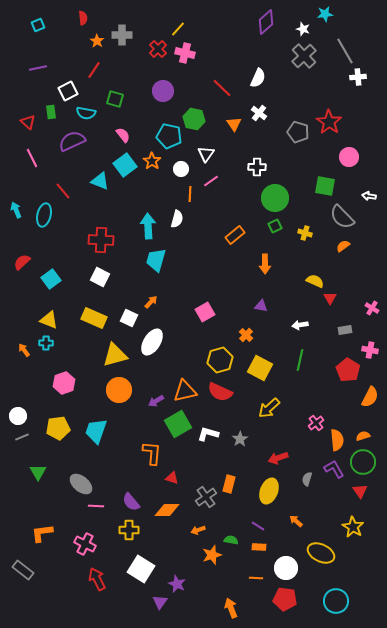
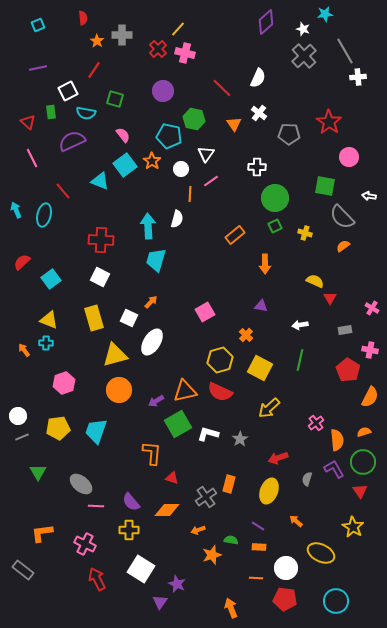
gray pentagon at (298, 132): moved 9 px left, 2 px down; rotated 15 degrees counterclockwise
yellow rectangle at (94, 318): rotated 50 degrees clockwise
orange semicircle at (363, 436): moved 1 px right, 4 px up
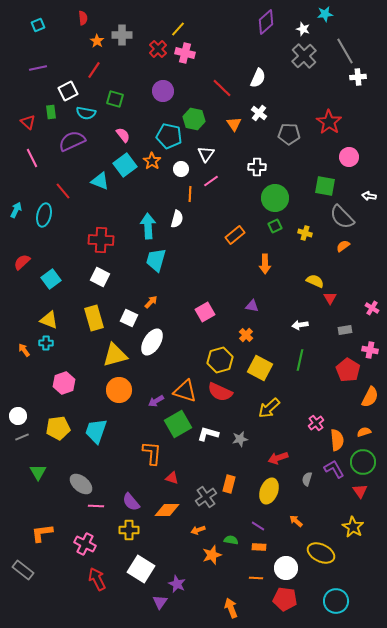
cyan arrow at (16, 210): rotated 49 degrees clockwise
purple triangle at (261, 306): moved 9 px left
orange triangle at (185, 391): rotated 30 degrees clockwise
gray star at (240, 439): rotated 21 degrees clockwise
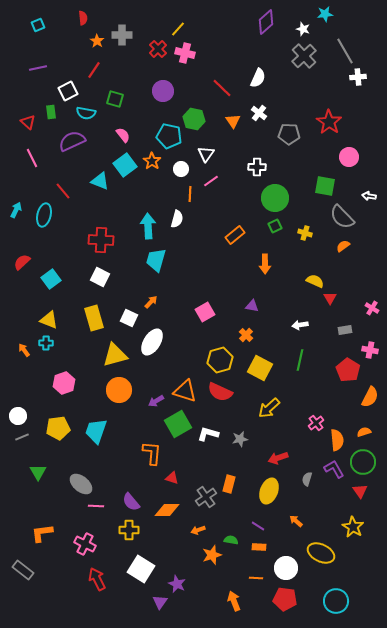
orange triangle at (234, 124): moved 1 px left, 3 px up
orange arrow at (231, 608): moved 3 px right, 7 px up
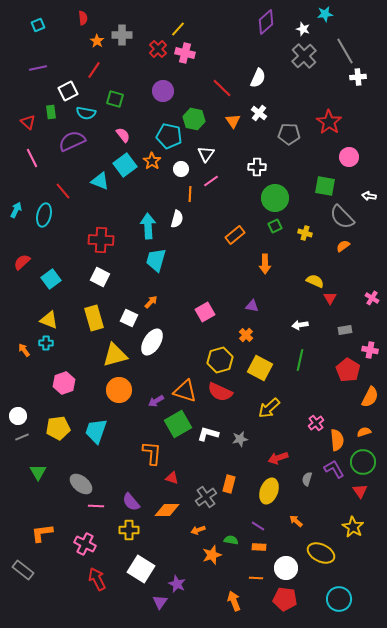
pink cross at (372, 308): moved 10 px up
cyan circle at (336, 601): moved 3 px right, 2 px up
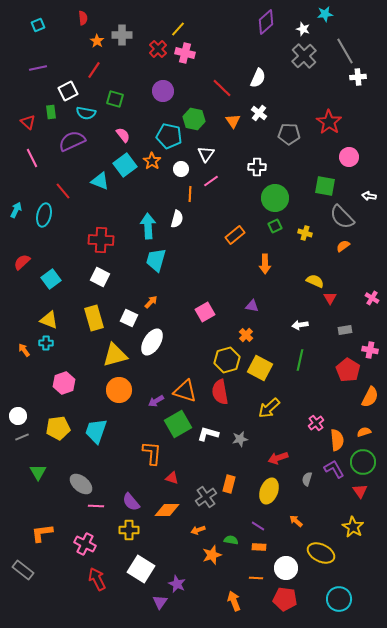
yellow hexagon at (220, 360): moved 7 px right
red semicircle at (220, 392): rotated 55 degrees clockwise
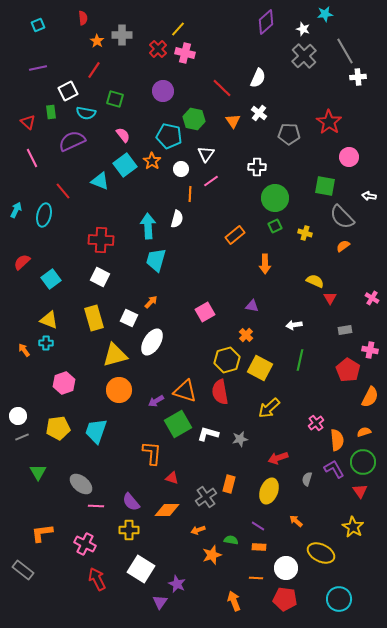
white arrow at (300, 325): moved 6 px left
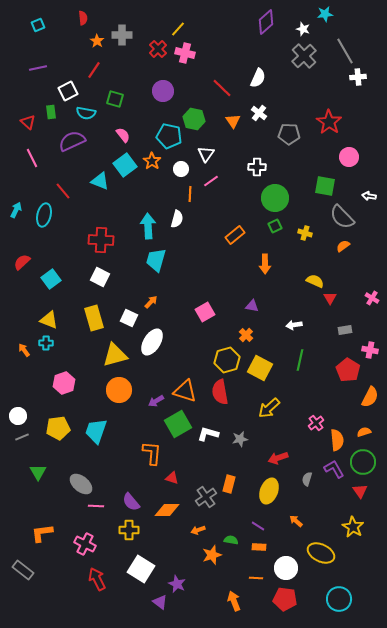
purple triangle at (160, 602): rotated 28 degrees counterclockwise
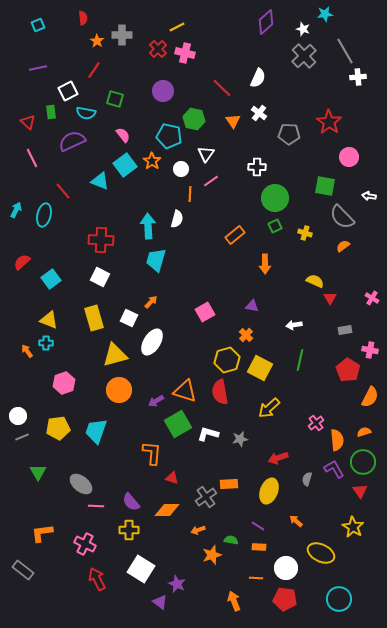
yellow line at (178, 29): moved 1 px left, 2 px up; rotated 21 degrees clockwise
orange arrow at (24, 350): moved 3 px right, 1 px down
orange rectangle at (229, 484): rotated 72 degrees clockwise
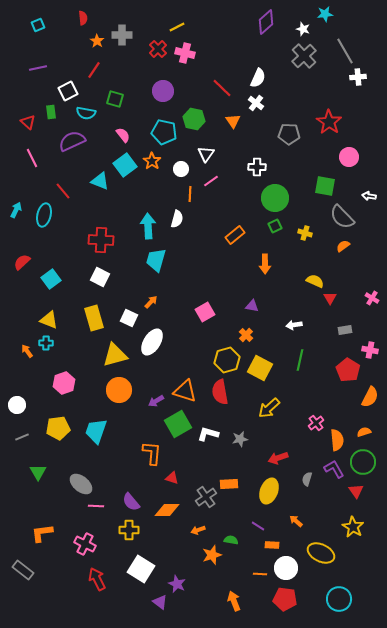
white cross at (259, 113): moved 3 px left, 10 px up
cyan pentagon at (169, 136): moved 5 px left, 4 px up
white circle at (18, 416): moved 1 px left, 11 px up
red triangle at (360, 491): moved 4 px left
orange rectangle at (259, 547): moved 13 px right, 2 px up
orange line at (256, 578): moved 4 px right, 4 px up
